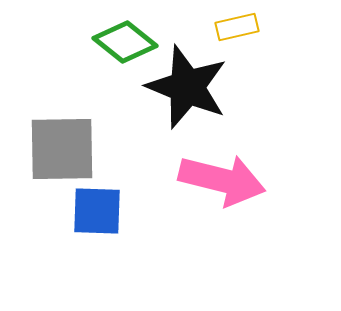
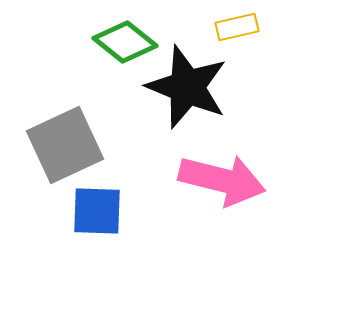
gray square: moved 3 px right, 4 px up; rotated 24 degrees counterclockwise
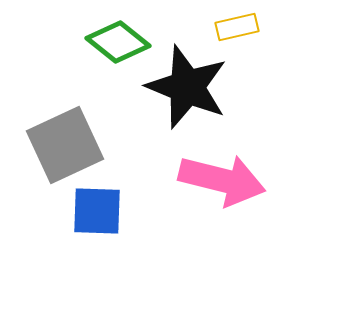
green diamond: moved 7 px left
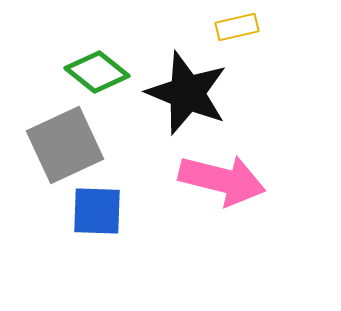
green diamond: moved 21 px left, 30 px down
black star: moved 6 px down
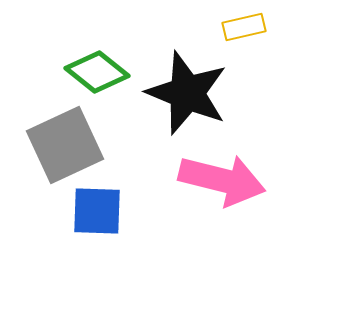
yellow rectangle: moved 7 px right
